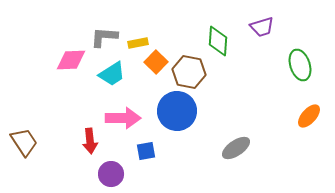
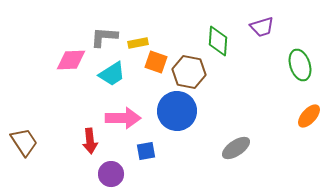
orange square: rotated 25 degrees counterclockwise
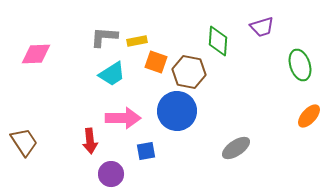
yellow rectangle: moved 1 px left, 2 px up
pink diamond: moved 35 px left, 6 px up
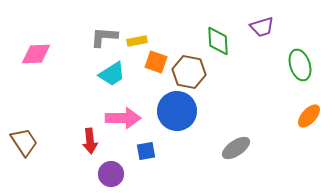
green diamond: rotated 8 degrees counterclockwise
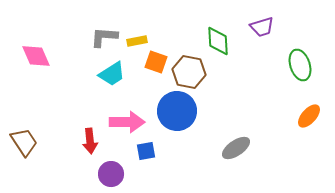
pink diamond: moved 2 px down; rotated 68 degrees clockwise
pink arrow: moved 4 px right, 4 px down
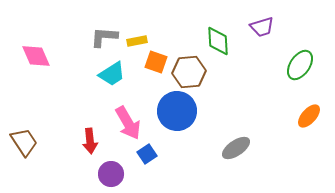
green ellipse: rotated 52 degrees clockwise
brown hexagon: rotated 16 degrees counterclockwise
pink arrow: moved 1 px right, 1 px down; rotated 60 degrees clockwise
blue square: moved 1 px right, 3 px down; rotated 24 degrees counterclockwise
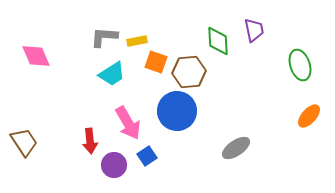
purple trapezoid: moved 8 px left, 3 px down; rotated 85 degrees counterclockwise
green ellipse: rotated 52 degrees counterclockwise
blue square: moved 2 px down
purple circle: moved 3 px right, 9 px up
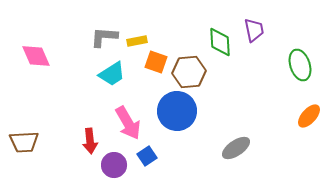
green diamond: moved 2 px right, 1 px down
brown trapezoid: rotated 120 degrees clockwise
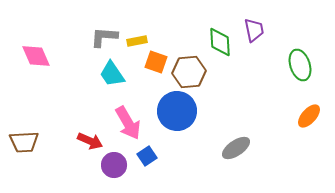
cyan trapezoid: rotated 88 degrees clockwise
red arrow: rotated 60 degrees counterclockwise
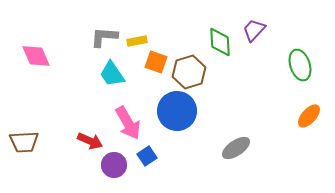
purple trapezoid: rotated 125 degrees counterclockwise
brown hexagon: rotated 12 degrees counterclockwise
